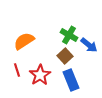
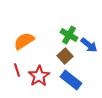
red star: moved 1 px left, 1 px down
blue rectangle: rotated 30 degrees counterclockwise
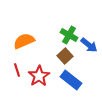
orange semicircle: rotated 10 degrees clockwise
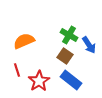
blue arrow: rotated 18 degrees clockwise
brown square: rotated 14 degrees counterclockwise
red star: moved 5 px down
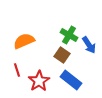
brown square: moved 3 px left, 1 px up
